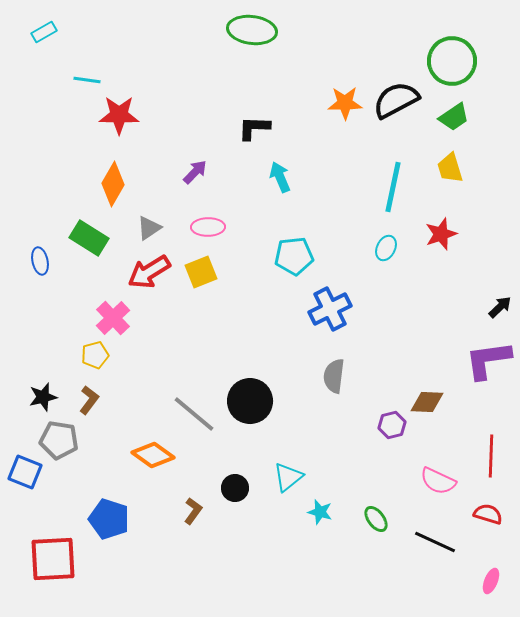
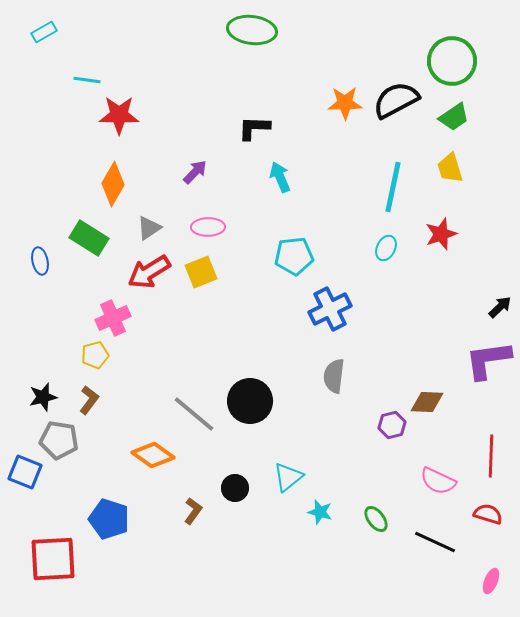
pink cross at (113, 318): rotated 20 degrees clockwise
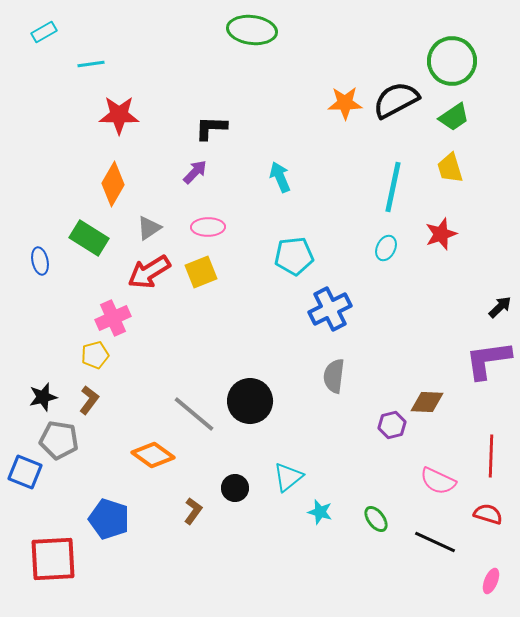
cyan line at (87, 80): moved 4 px right, 16 px up; rotated 16 degrees counterclockwise
black L-shape at (254, 128): moved 43 px left
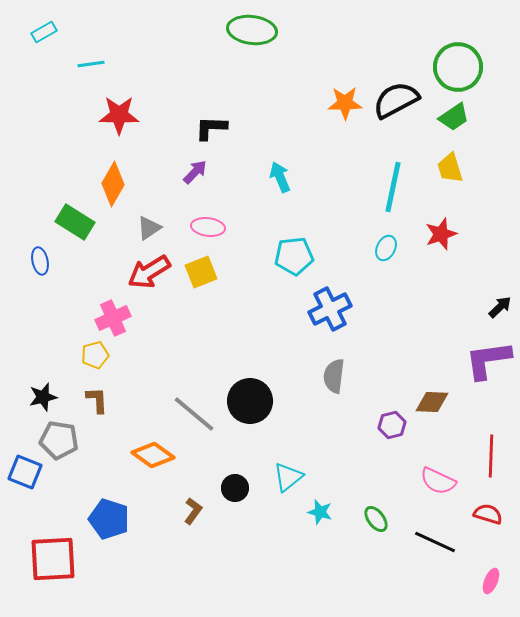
green circle at (452, 61): moved 6 px right, 6 px down
pink ellipse at (208, 227): rotated 8 degrees clockwise
green rectangle at (89, 238): moved 14 px left, 16 px up
brown L-shape at (89, 400): moved 8 px right; rotated 40 degrees counterclockwise
brown diamond at (427, 402): moved 5 px right
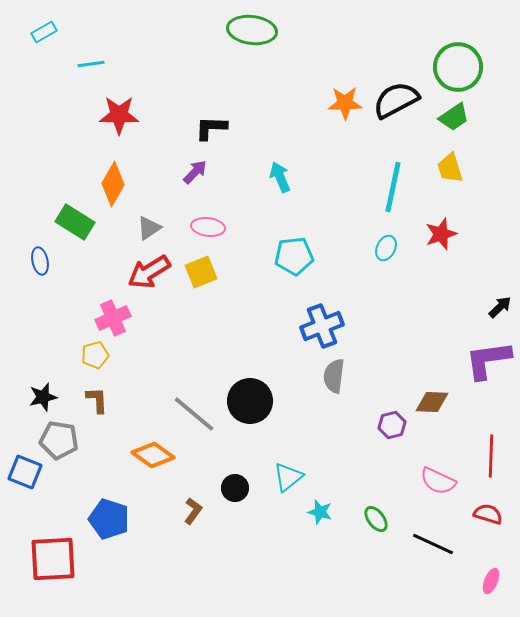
blue cross at (330, 309): moved 8 px left, 17 px down; rotated 6 degrees clockwise
black line at (435, 542): moved 2 px left, 2 px down
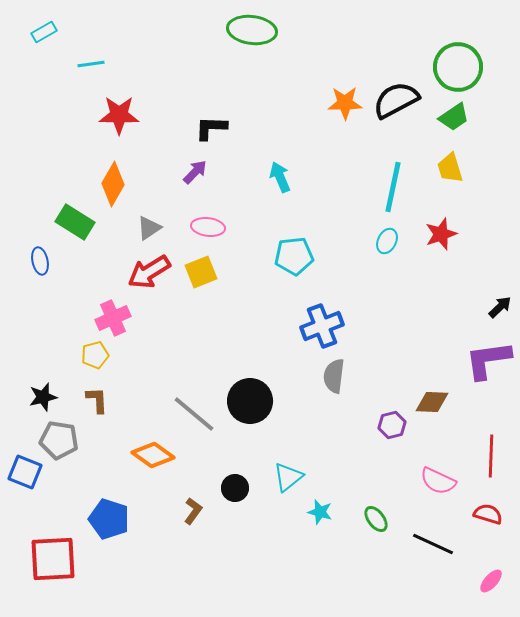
cyan ellipse at (386, 248): moved 1 px right, 7 px up
pink ellipse at (491, 581): rotated 20 degrees clockwise
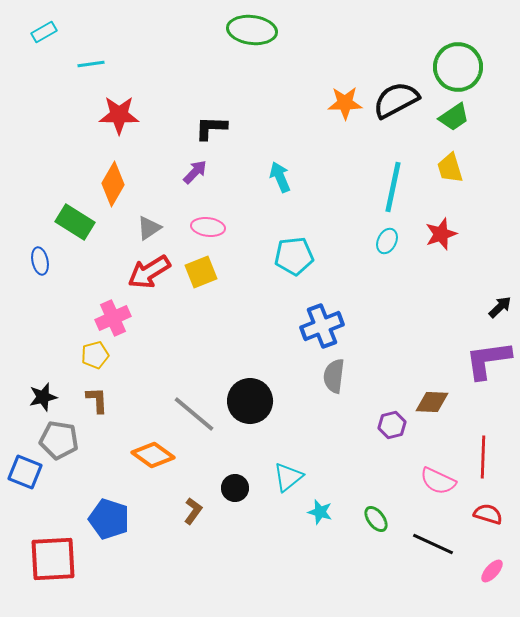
red line at (491, 456): moved 8 px left, 1 px down
pink ellipse at (491, 581): moved 1 px right, 10 px up
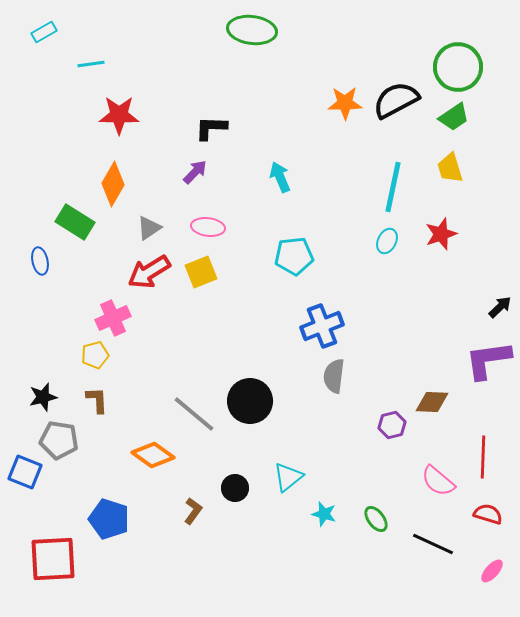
pink semicircle at (438, 481): rotated 15 degrees clockwise
cyan star at (320, 512): moved 4 px right, 2 px down
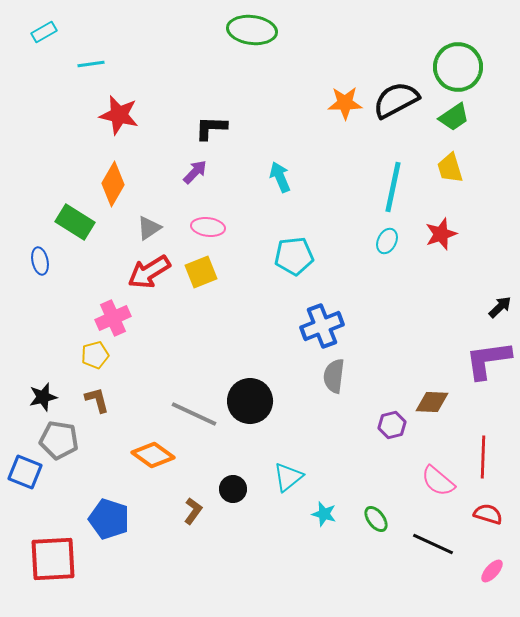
red star at (119, 115): rotated 12 degrees clockwise
brown L-shape at (97, 400): rotated 12 degrees counterclockwise
gray line at (194, 414): rotated 15 degrees counterclockwise
black circle at (235, 488): moved 2 px left, 1 px down
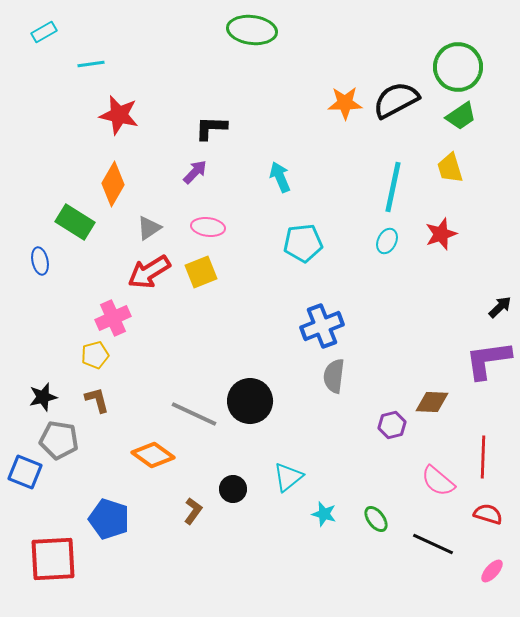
green trapezoid at (454, 117): moved 7 px right, 1 px up
cyan pentagon at (294, 256): moved 9 px right, 13 px up
